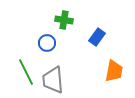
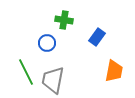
gray trapezoid: rotated 16 degrees clockwise
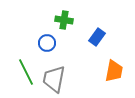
gray trapezoid: moved 1 px right, 1 px up
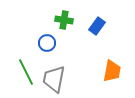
blue rectangle: moved 11 px up
orange trapezoid: moved 2 px left
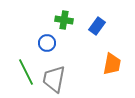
orange trapezoid: moved 7 px up
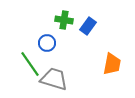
blue rectangle: moved 9 px left
green line: moved 4 px right, 8 px up; rotated 8 degrees counterclockwise
gray trapezoid: rotated 96 degrees clockwise
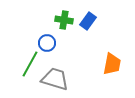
blue rectangle: moved 5 px up
green line: rotated 64 degrees clockwise
gray trapezoid: moved 1 px right
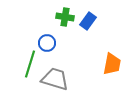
green cross: moved 1 px right, 3 px up
green line: rotated 12 degrees counterclockwise
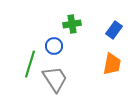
green cross: moved 7 px right, 7 px down; rotated 18 degrees counterclockwise
blue rectangle: moved 26 px right, 9 px down
blue circle: moved 7 px right, 3 px down
gray trapezoid: rotated 40 degrees clockwise
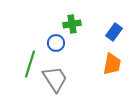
blue rectangle: moved 2 px down
blue circle: moved 2 px right, 3 px up
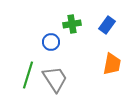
blue rectangle: moved 7 px left, 7 px up
blue circle: moved 5 px left, 1 px up
green line: moved 2 px left, 11 px down
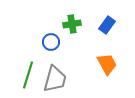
orange trapezoid: moved 5 px left; rotated 40 degrees counterclockwise
gray trapezoid: rotated 48 degrees clockwise
